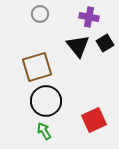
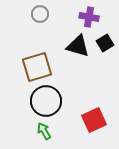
black triangle: rotated 35 degrees counterclockwise
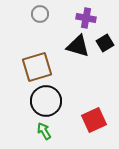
purple cross: moved 3 px left, 1 px down
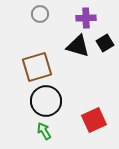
purple cross: rotated 12 degrees counterclockwise
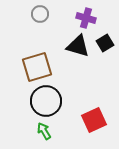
purple cross: rotated 18 degrees clockwise
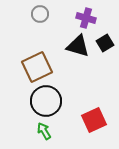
brown square: rotated 8 degrees counterclockwise
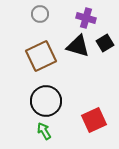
brown square: moved 4 px right, 11 px up
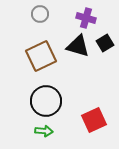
green arrow: rotated 126 degrees clockwise
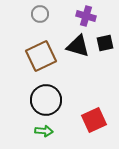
purple cross: moved 2 px up
black square: rotated 18 degrees clockwise
black circle: moved 1 px up
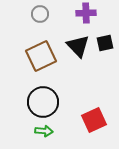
purple cross: moved 3 px up; rotated 18 degrees counterclockwise
black triangle: rotated 30 degrees clockwise
black circle: moved 3 px left, 2 px down
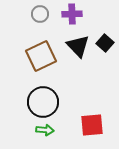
purple cross: moved 14 px left, 1 px down
black square: rotated 36 degrees counterclockwise
red square: moved 2 px left, 5 px down; rotated 20 degrees clockwise
green arrow: moved 1 px right, 1 px up
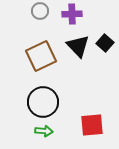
gray circle: moved 3 px up
green arrow: moved 1 px left, 1 px down
